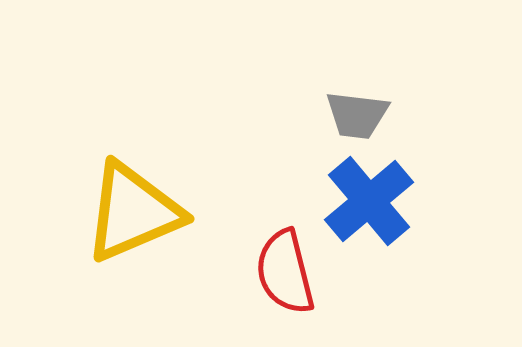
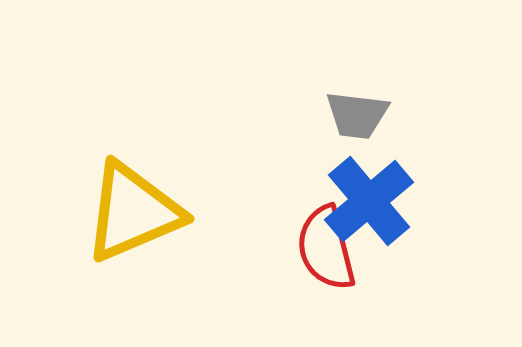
red semicircle: moved 41 px right, 24 px up
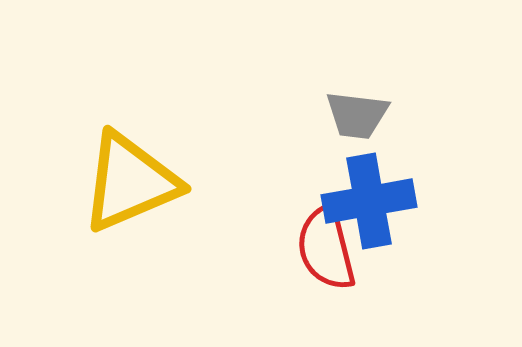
blue cross: rotated 30 degrees clockwise
yellow triangle: moved 3 px left, 30 px up
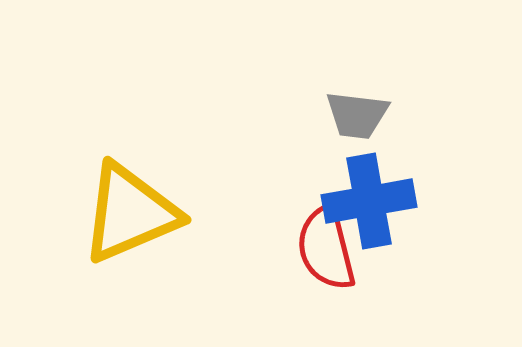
yellow triangle: moved 31 px down
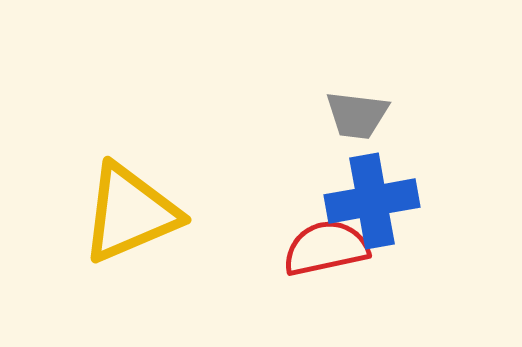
blue cross: moved 3 px right
red semicircle: rotated 92 degrees clockwise
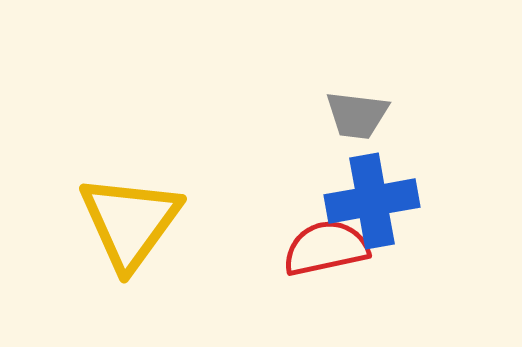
yellow triangle: moved 9 px down; rotated 31 degrees counterclockwise
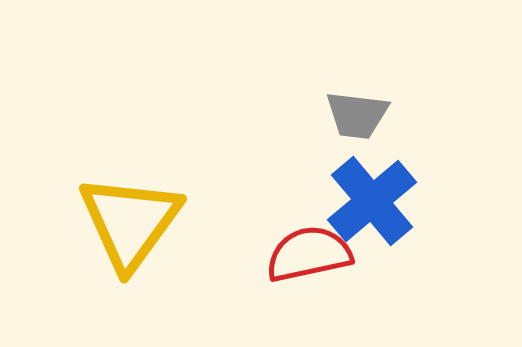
blue cross: rotated 30 degrees counterclockwise
red semicircle: moved 17 px left, 6 px down
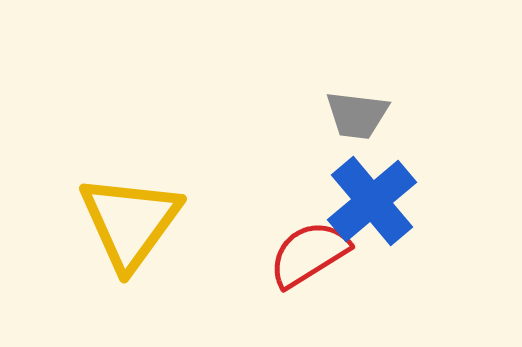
red semicircle: rotated 20 degrees counterclockwise
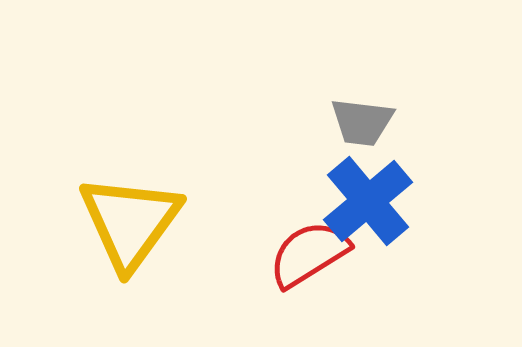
gray trapezoid: moved 5 px right, 7 px down
blue cross: moved 4 px left
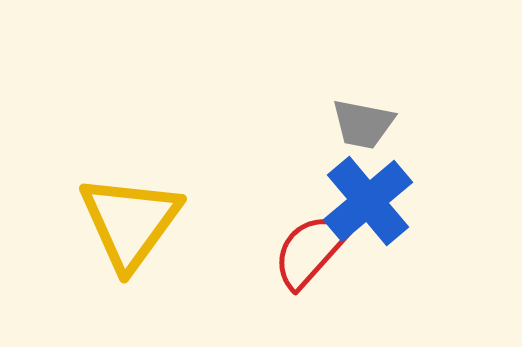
gray trapezoid: moved 1 px right, 2 px down; rotated 4 degrees clockwise
red semicircle: moved 1 px right, 3 px up; rotated 16 degrees counterclockwise
